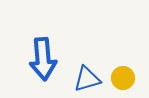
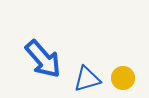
blue arrow: rotated 36 degrees counterclockwise
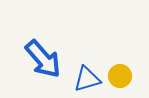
yellow circle: moved 3 px left, 2 px up
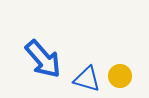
blue triangle: rotated 32 degrees clockwise
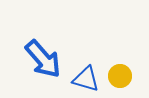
blue triangle: moved 1 px left
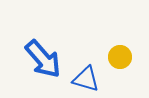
yellow circle: moved 19 px up
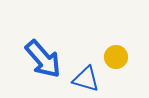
yellow circle: moved 4 px left
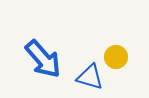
blue triangle: moved 4 px right, 2 px up
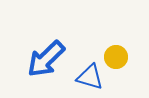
blue arrow: moved 3 px right; rotated 87 degrees clockwise
